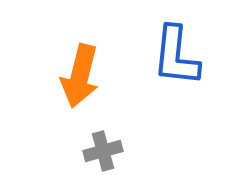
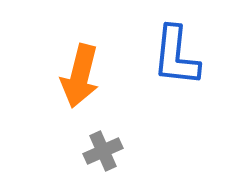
gray cross: rotated 9 degrees counterclockwise
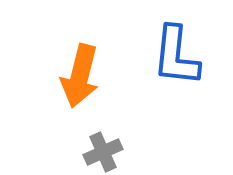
gray cross: moved 1 px down
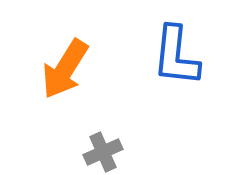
orange arrow: moved 15 px left, 7 px up; rotated 18 degrees clockwise
